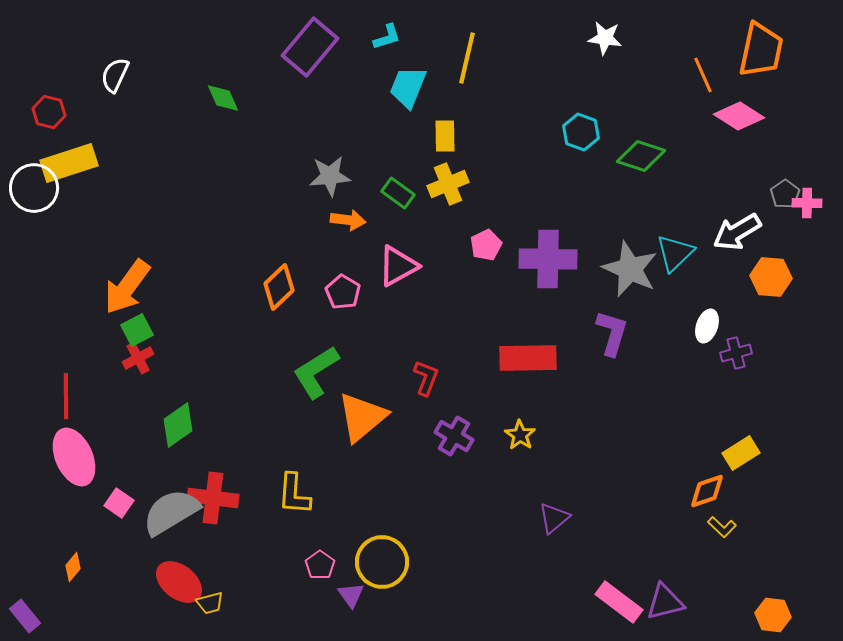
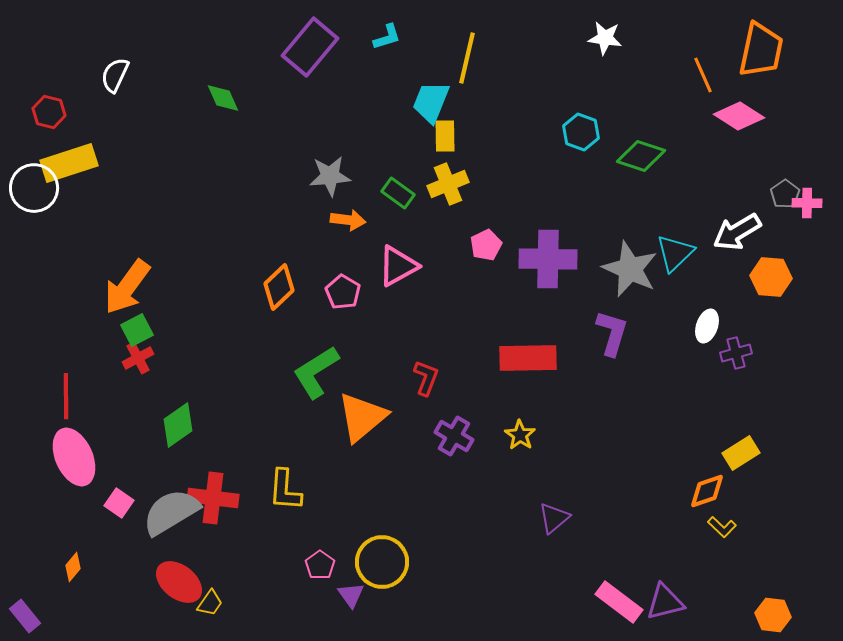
cyan trapezoid at (408, 87): moved 23 px right, 15 px down
yellow L-shape at (294, 494): moved 9 px left, 4 px up
yellow trapezoid at (210, 603): rotated 40 degrees counterclockwise
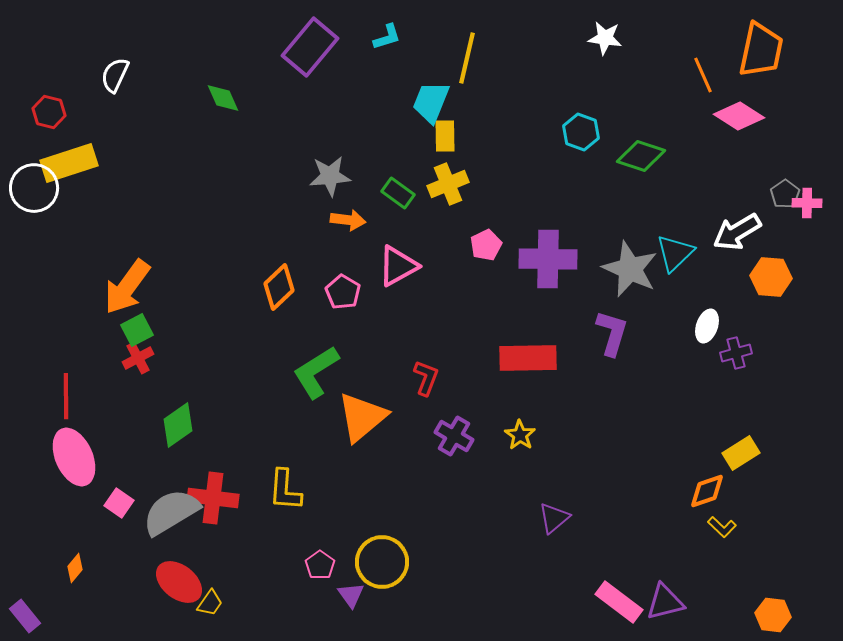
orange diamond at (73, 567): moved 2 px right, 1 px down
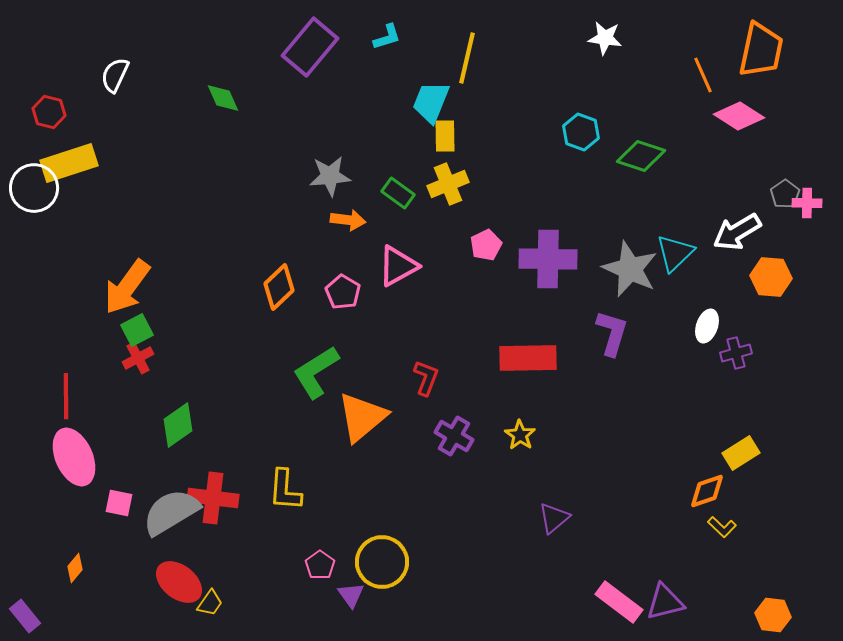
pink square at (119, 503): rotated 24 degrees counterclockwise
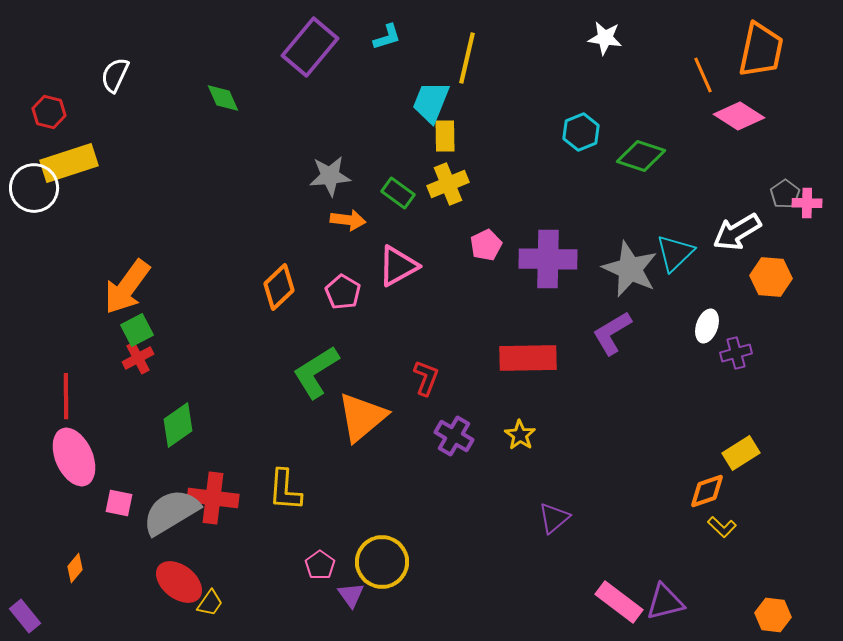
cyan hexagon at (581, 132): rotated 18 degrees clockwise
purple L-shape at (612, 333): rotated 138 degrees counterclockwise
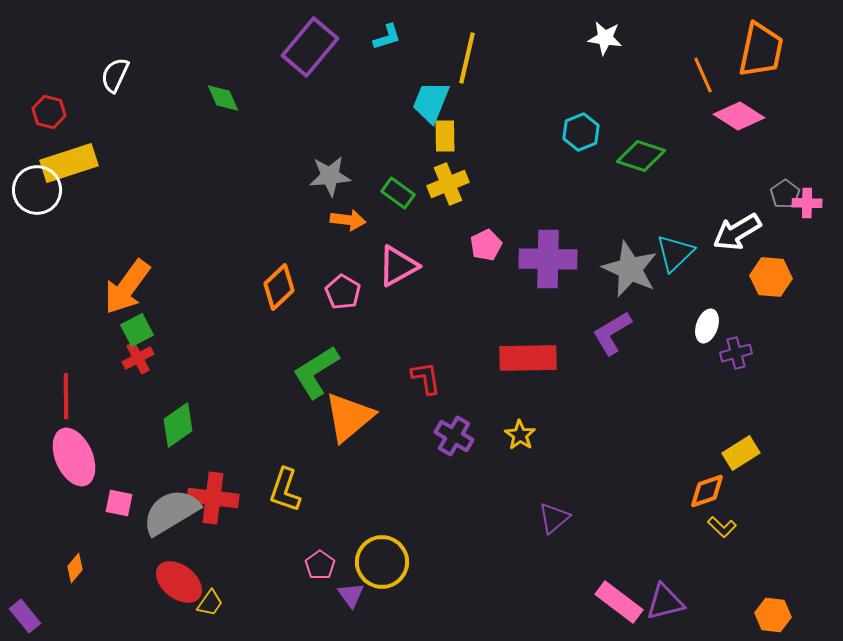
white circle at (34, 188): moved 3 px right, 2 px down
red L-shape at (426, 378): rotated 30 degrees counterclockwise
orange triangle at (362, 417): moved 13 px left
yellow L-shape at (285, 490): rotated 15 degrees clockwise
